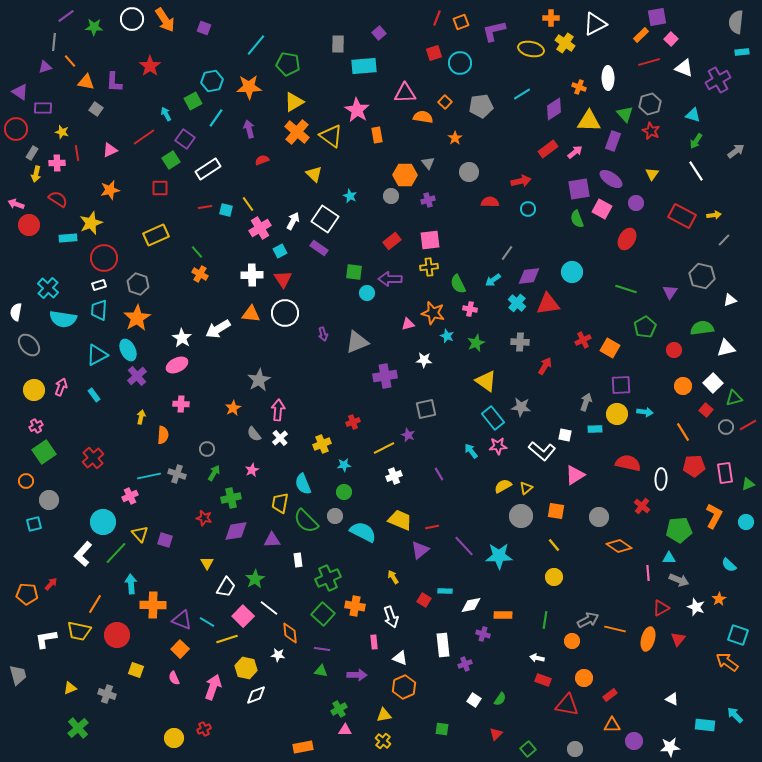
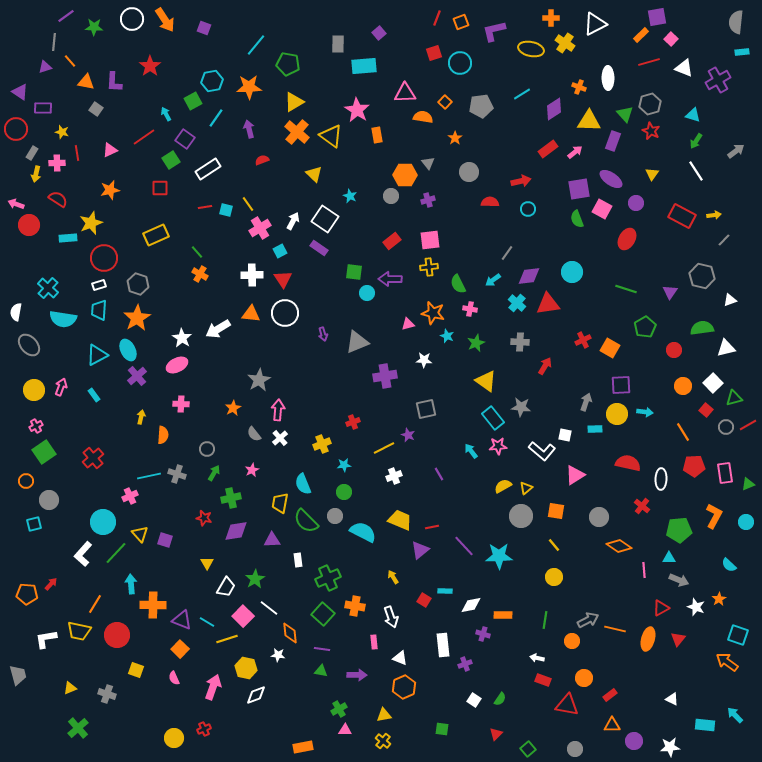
pink line at (648, 573): moved 4 px left, 3 px up
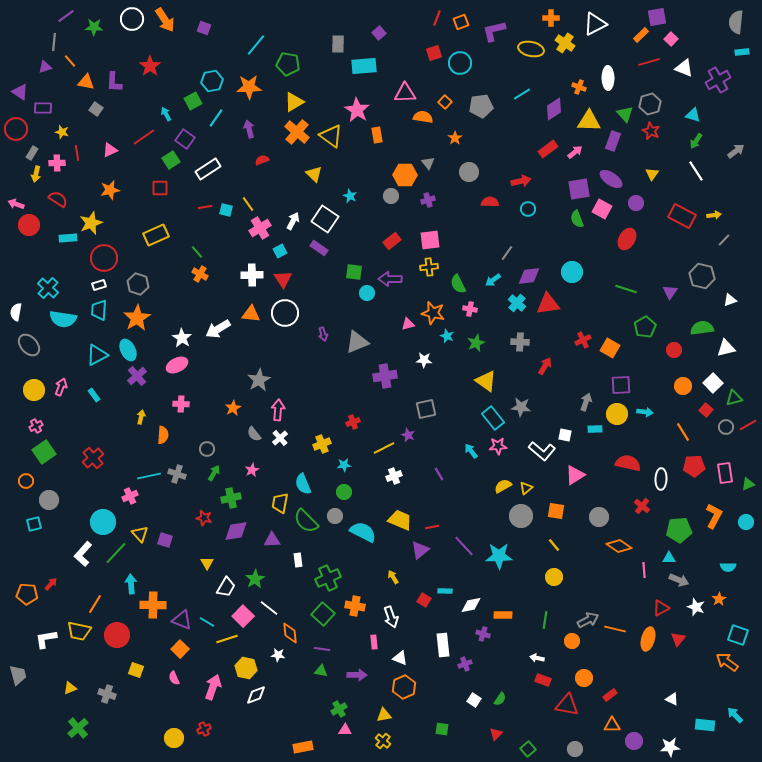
cyan semicircle at (729, 565): moved 1 px left, 2 px down; rotated 42 degrees counterclockwise
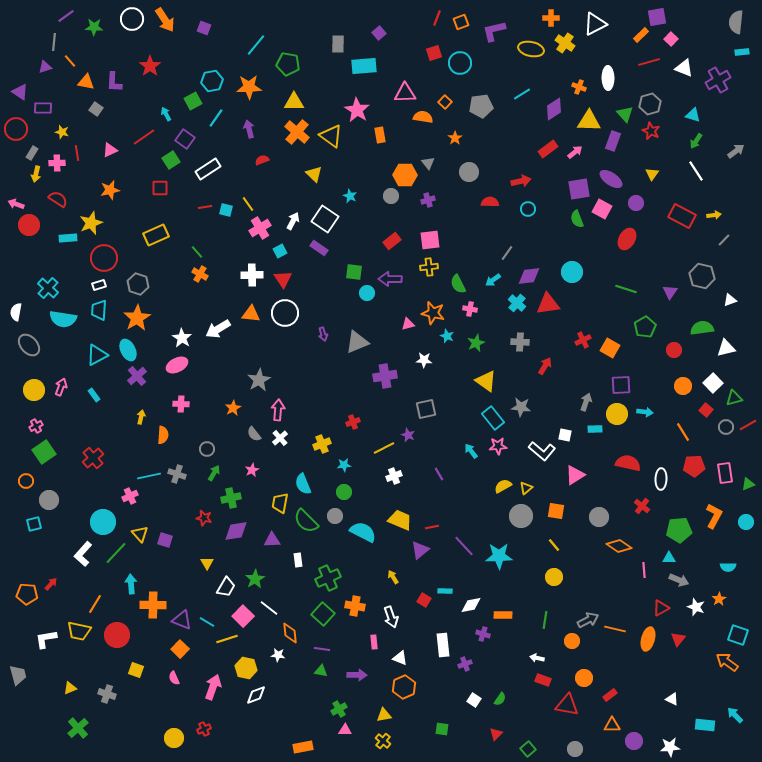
yellow triangle at (294, 102): rotated 30 degrees clockwise
orange rectangle at (377, 135): moved 3 px right
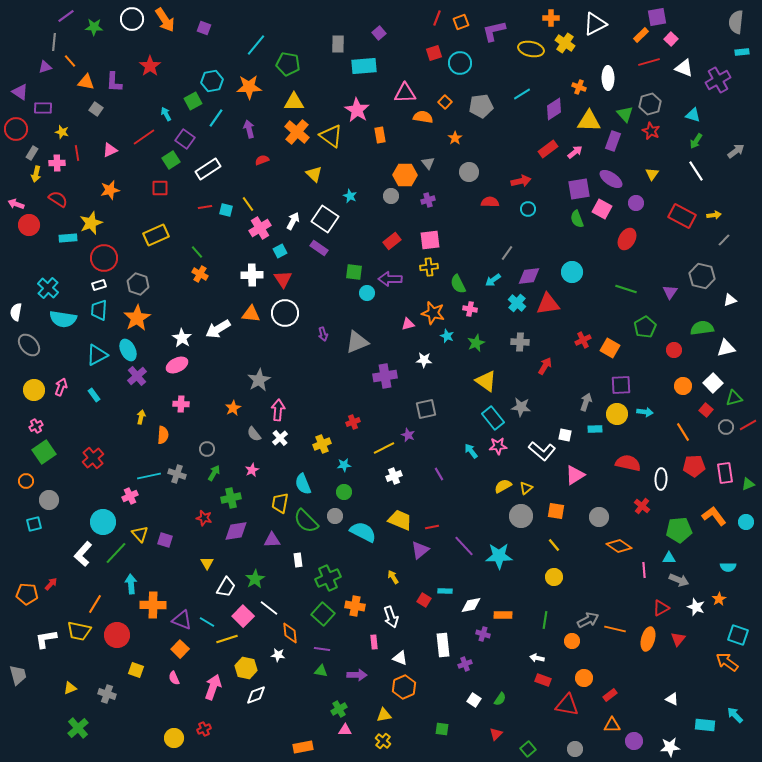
orange L-shape at (714, 516): rotated 65 degrees counterclockwise
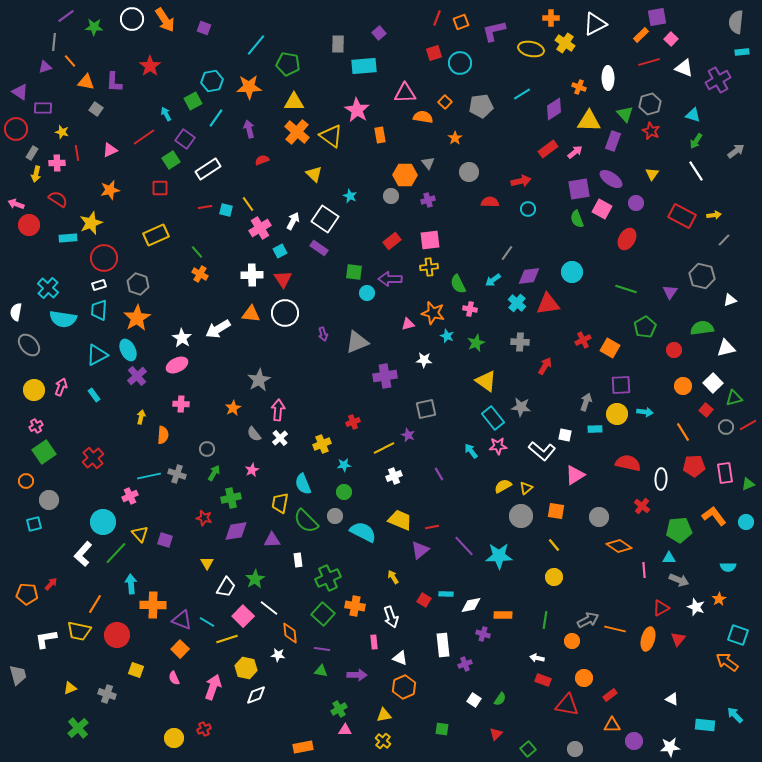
cyan rectangle at (445, 591): moved 1 px right, 3 px down
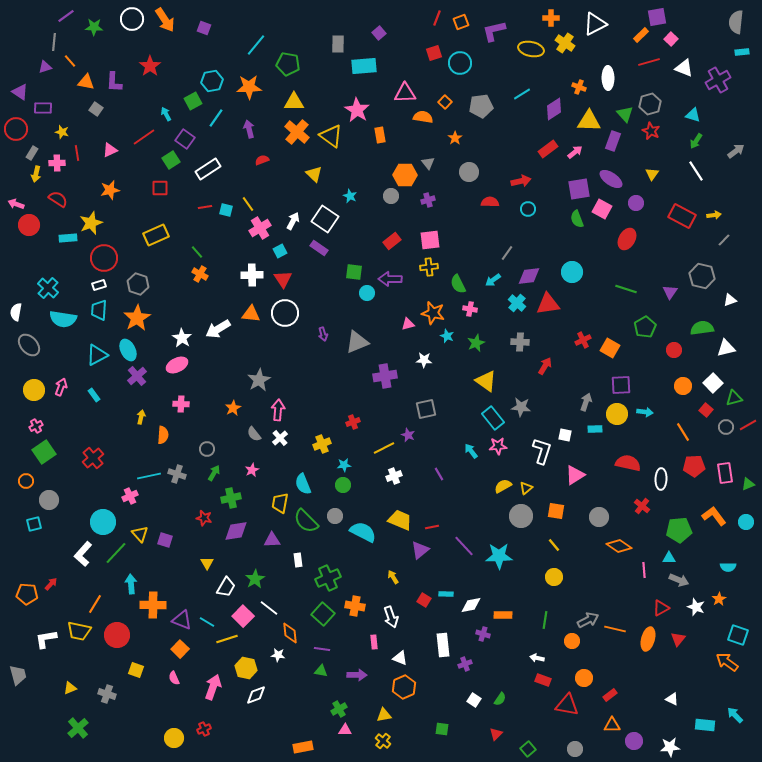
white L-shape at (542, 451): rotated 112 degrees counterclockwise
green circle at (344, 492): moved 1 px left, 7 px up
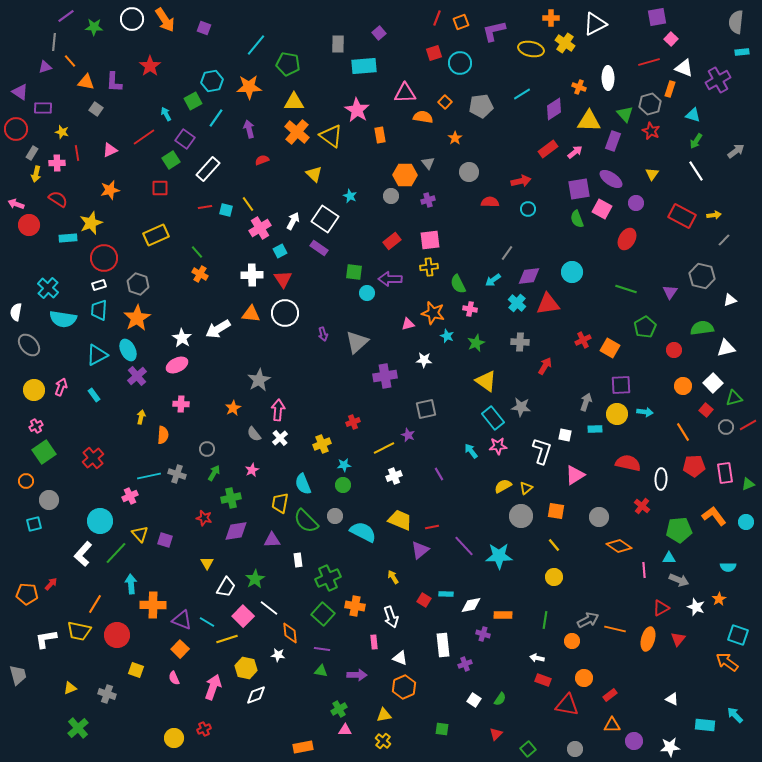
orange rectangle at (641, 35): moved 29 px right, 54 px down; rotated 28 degrees counterclockwise
white rectangle at (208, 169): rotated 15 degrees counterclockwise
gray triangle at (357, 342): rotated 20 degrees counterclockwise
cyan circle at (103, 522): moved 3 px left, 1 px up
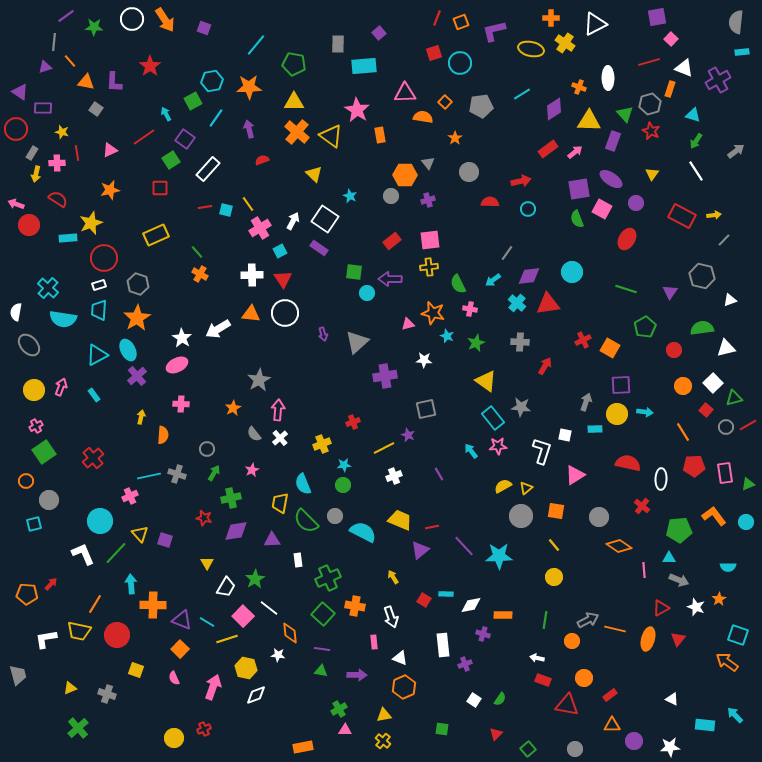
green pentagon at (288, 64): moved 6 px right
white L-shape at (83, 554): rotated 115 degrees clockwise
